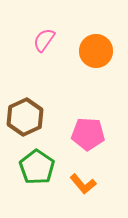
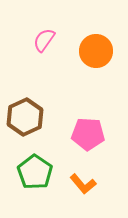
green pentagon: moved 2 px left, 5 px down
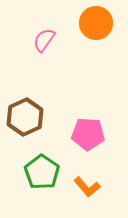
orange circle: moved 28 px up
green pentagon: moved 7 px right
orange L-shape: moved 4 px right, 3 px down
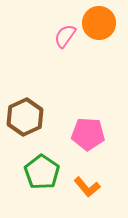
orange circle: moved 3 px right
pink semicircle: moved 21 px right, 4 px up
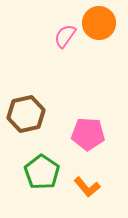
brown hexagon: moved 1 px right, 3 px up; rotated 12 degrees clockwise
